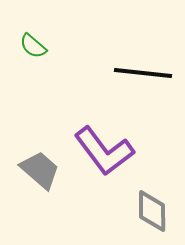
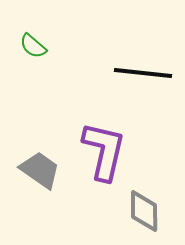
purple L-shape: rotated 130 degrees counterclockwise
gray trapezoid: rotated 6 degrees counterclockwise
gray diamond: moved 8 px left
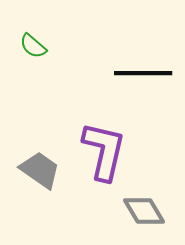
black line: rotated 6 degrees counterclockwise
gray diamond: rotated 30 degrees counterclockwise
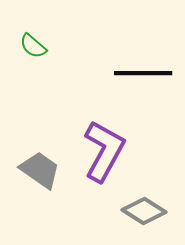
purple L-shape: rotated 16 degrees clockwise
gray diamond: rotated 27 degrees counterclockwise
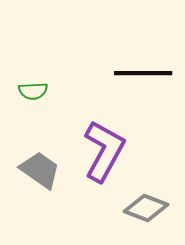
green semicircle: moved 45 px down; rotated 44 degrees counterclockwise
gray diamond: moved 2 px right, 3 px up; rotated 12 degrees counterclockwise
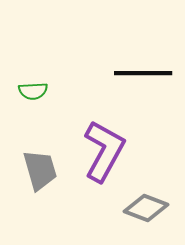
gray trapezoid: rotated 39 degrees clockwise
